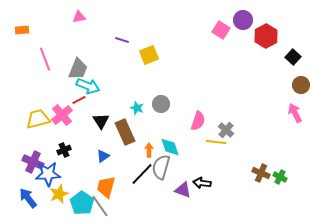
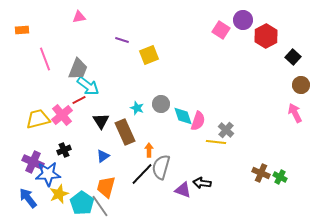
cyan arrow: rotated 15 degrees clockwise
cyan diamond: moved 13 px right, 31 px up
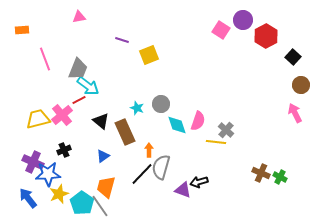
cyan diamond: moved 6 px left, 9 px down
black triangle: rotated 18 degrees counterclockwise
black arrow: moved 3 px left, 1 px up; rotated 24 degrees counterclockwise
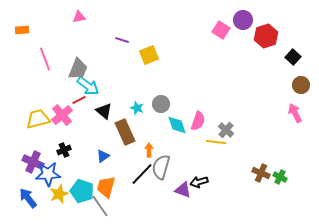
red hexagon: rotated 10 degrees clockwise
black triangle: moved 3 px right, 10 px up
cyan pentagon: moved 12 px up; rotated 15 degrees counterclockwise
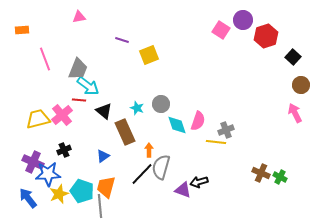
red line: rotated 32 degrees clockwise
gray cross: rotated 28 degrees clockwise
gray line: rotated 30 degrees clockwise
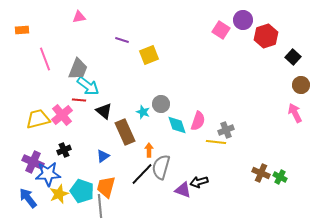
cyan star: moved 6 px right, 4 px down
